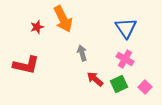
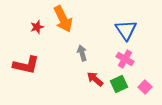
blue triangle: moved 2 px down
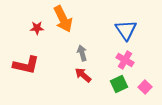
red star: moved 1 px down; rotated 16 degrees clockwise
pink cross: moved 1 px down
red arrow: moved 12 px left, 4 px up
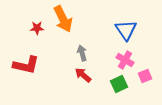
pink square: moved 11 px up; rotated 24 degrees clockwise
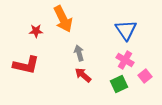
red star: moved 1 px left, 3 px down
gray arrow: moved 3 px left
pink square: rotated 16 degrees counterclockwise
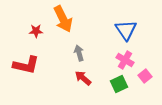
red arrow: moved 3 px down
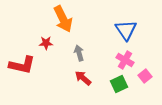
red star: moved 10 px right, 12 px down
red L-shape: moved 4 px left
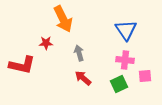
pink cross: rotated 24 degrees counterclockwise
pink square: rotated 32 degrees clockwise
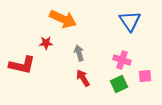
orange arrow: rotated 40 degrees counterclockwise
blue triangle: moved 4 px right, 9 px up
pink cross: moved 3 px left; rotated 12 degrees clockwise
red arrow: rotated 18 degrees clockwise
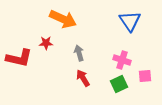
red L-shape: moved 3 px left, 7 px up
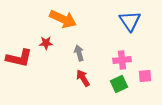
pink cross: rotated 24 degrees counterclockwise
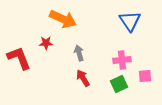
red L-shape: rotated 124 degrees counterclockwise
